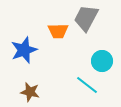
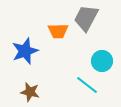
blue star: moved 1 px right, 1 px down
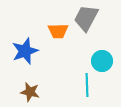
cyan line: rotated 50 degrees clockwise
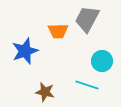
gray trapezoid: moved 1 px right, 1 px down
cyan line: rotated 70 degrees counterclockwise
brown star: moved 15 px right
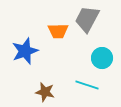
cyan circle: moved 3 px up
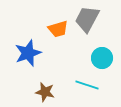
orange trapezoid: moved 2 px up; rotated 15 degrees counterclockwise
blue star: moved 3 px right, 2 px down
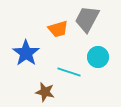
blue star: moved 2 px left; rotated 16 degrees counterclockwise
cyan circle: moved 4 px left, 1 px up
cyan line: moved 18 px left, 13 px up
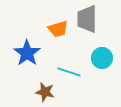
gray trapezoid: rotated 28 degrees counterclockwise
blue star: moved 1 px right
cyan circle: moved 4 px right, 1 px down
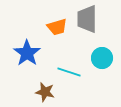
orange trapezoid: moved 1 px left, 2 px up
